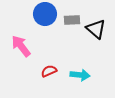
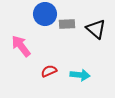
gray rectangle: moved 5 px left, 4 px down
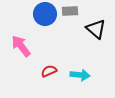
gray rectangle: moved 3 px right, 13 px up
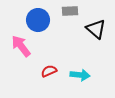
blue circle: moved 7 px left, 6 px down
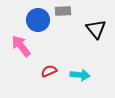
gray rectangle: moved 7 px left
black triangle: rotated 10 degrees clockwise
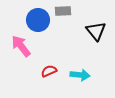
black triangle: moved 2 px down
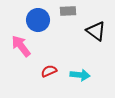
gray rectangle: moved 5 px right
black triangle: rotated 15 degrees counterclockwise
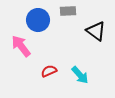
cyan arrow: rotated 42 degrees clockwise
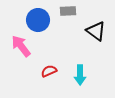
cyan arrow: rotated 42 degrees clockwise
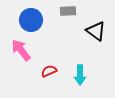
blue circle: moved 7 px left
pink arrow: moved 4 px down
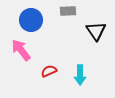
black triangle: rotated 20 degrees clockwise
